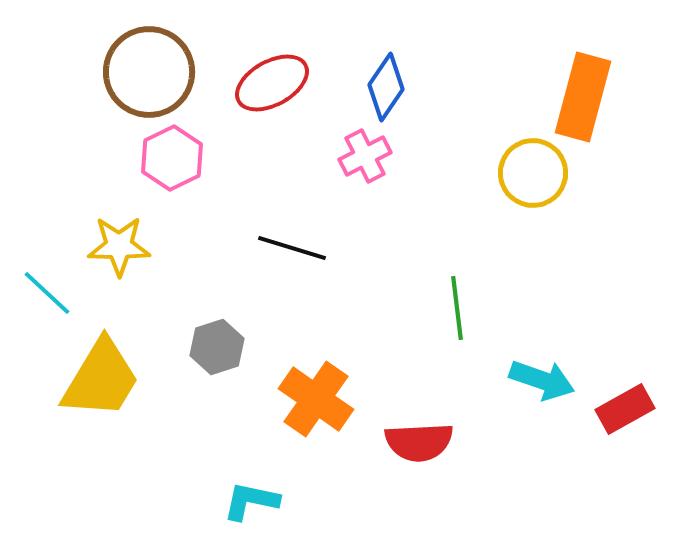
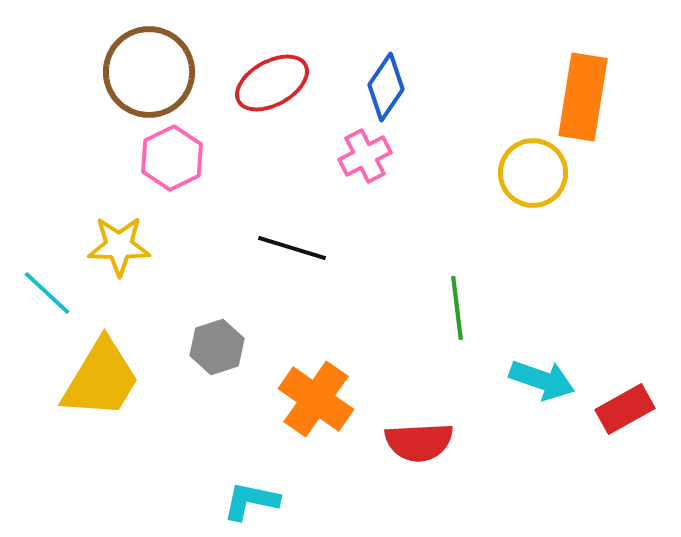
orange rectangle: rotated 6 degrees counterclockwise
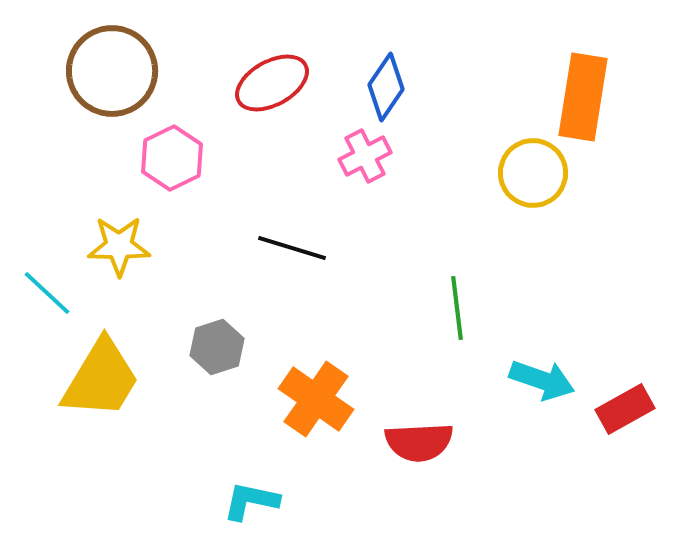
brown circle: moved 37 px left, 1 px up
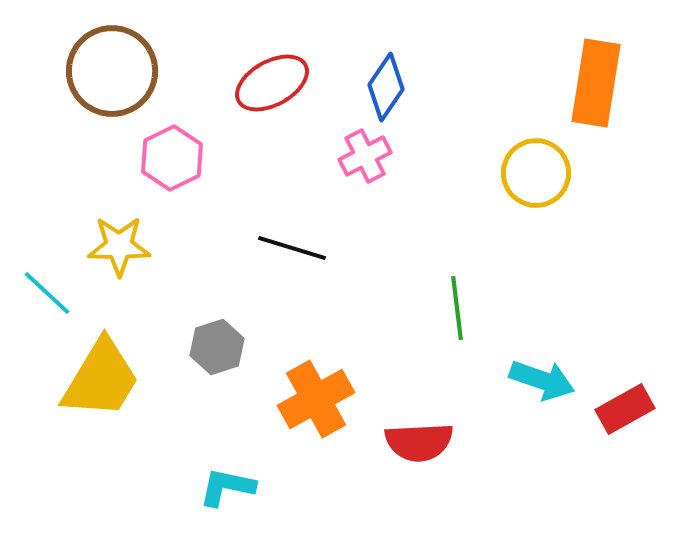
orange rectangle: moved 13 px right, 14 px up
yellow circle: moved 3 px right
orange cross: rotated 26 degrees clockwise
cyan L-shape: moved 24 px left, 14 px up
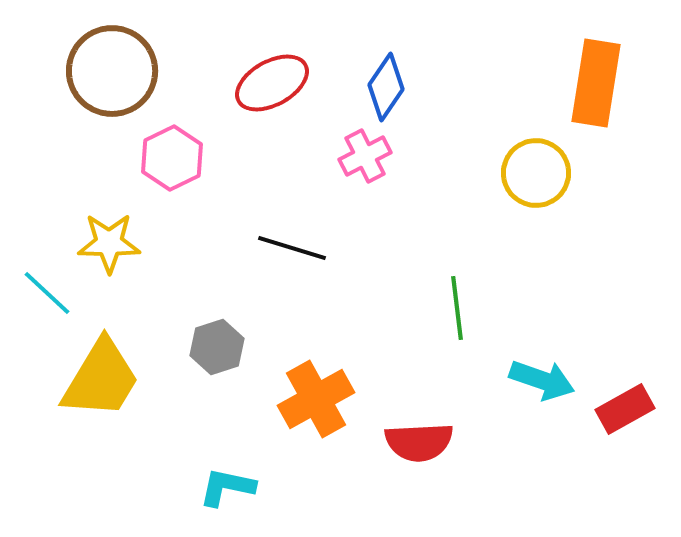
yellow star: moved 10 px left, 3 px up
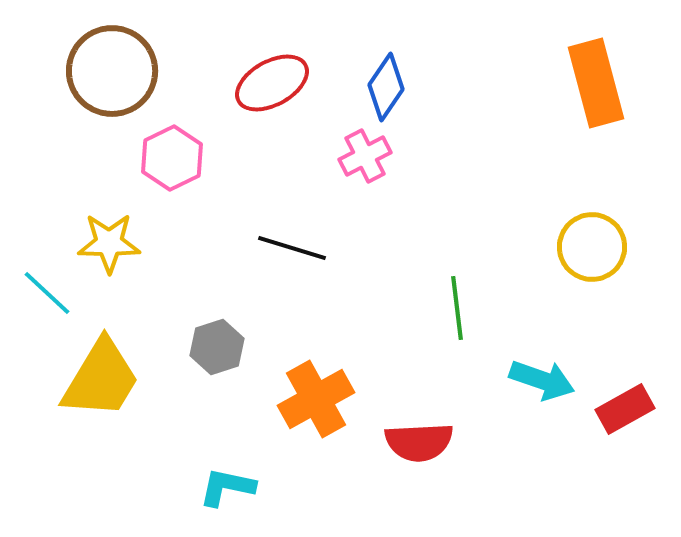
orange rectangle: rotated 24 degrees counterclockwise
yellow circle: moved 56 px right, 74 px down
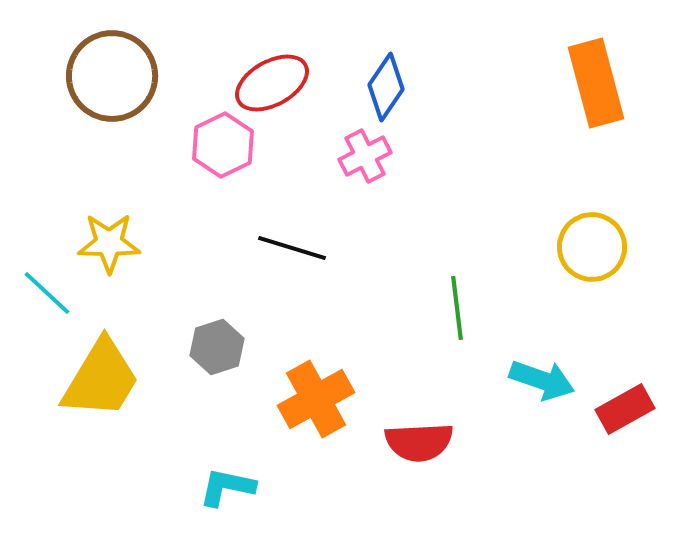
brown circle: moved 5 px down
pink hexagon: moved 51 px right, 13 px up
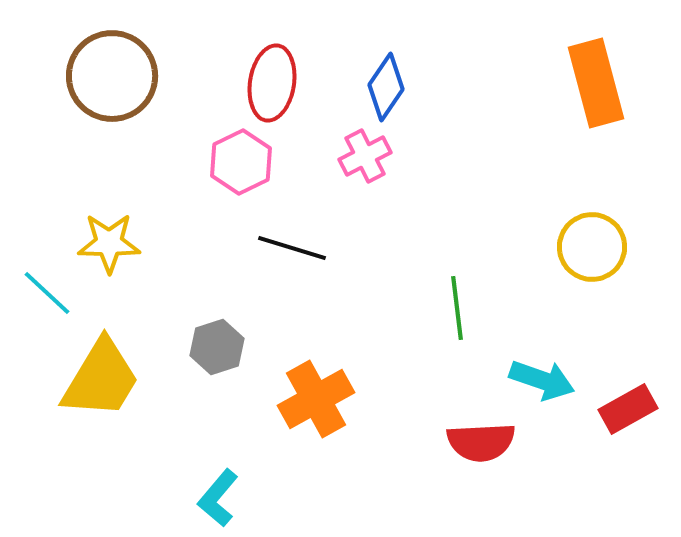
red ellipse: rotated 52 degrees counterclockwise
pink hexagon: moved 18 px right, 17 px down
red rectangle: moved 3 px right
red semicircle: moved 62 px right
cyan L-shape: moved 9 px left, 11 px down; rotated 62 degrees counterclockwise
